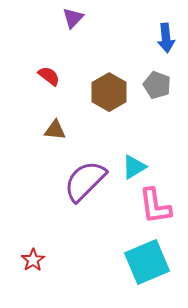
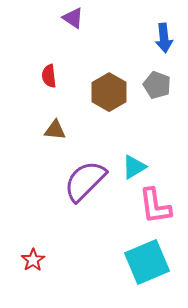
purple triangle: rotated 40 degrees counterclockwise
blue arrow: moved 2 px left
red semicircle: rotated 135 degrees counterclockwise
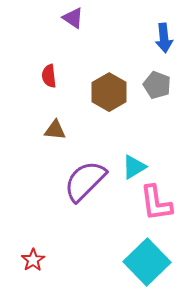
pink L-shape: moved 1 px right, 3 px up
cyan square: rotated 21 degrees counterclockwise
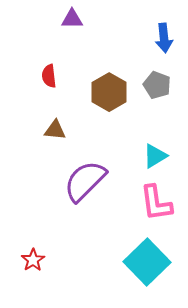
purple triangle: moved 1 px left, 1 px down; rotated 35 degrees counterclockwise
cyan triangle: moved 21 px right, 11 px up
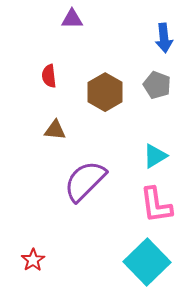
brown hexagon: moved 4 px left
pink L-shape: moved 2 px down
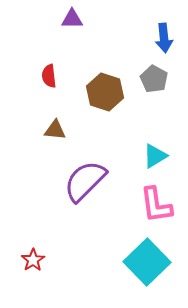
gray pentagon: moved 3 px left, 6 px up; rotated 8 degrees clockwise
brown hexagon: rotated 12 degrees counterclockwise
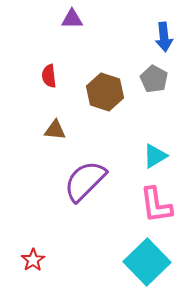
blue arrow: moved 1 px up
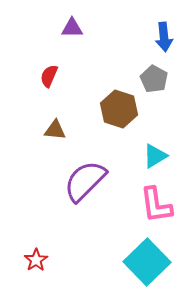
purple triangle: moved 9 px down
red semicircle: rotated 30 degrees clockwise
brown hexagon: moved 14 px right, 17 px down
red star: moved 3 px right
